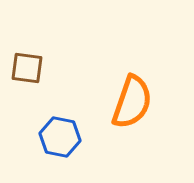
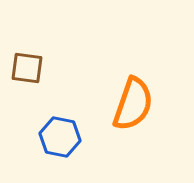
orange semicircle: moved 1 px right, 2 px down
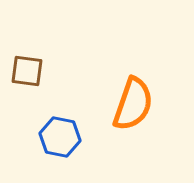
brown square: moved 3 px down
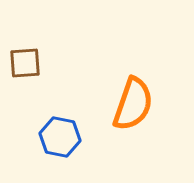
brown square: moved 2 px left, 8 px up; rotated 12 degrees counterclockwise
